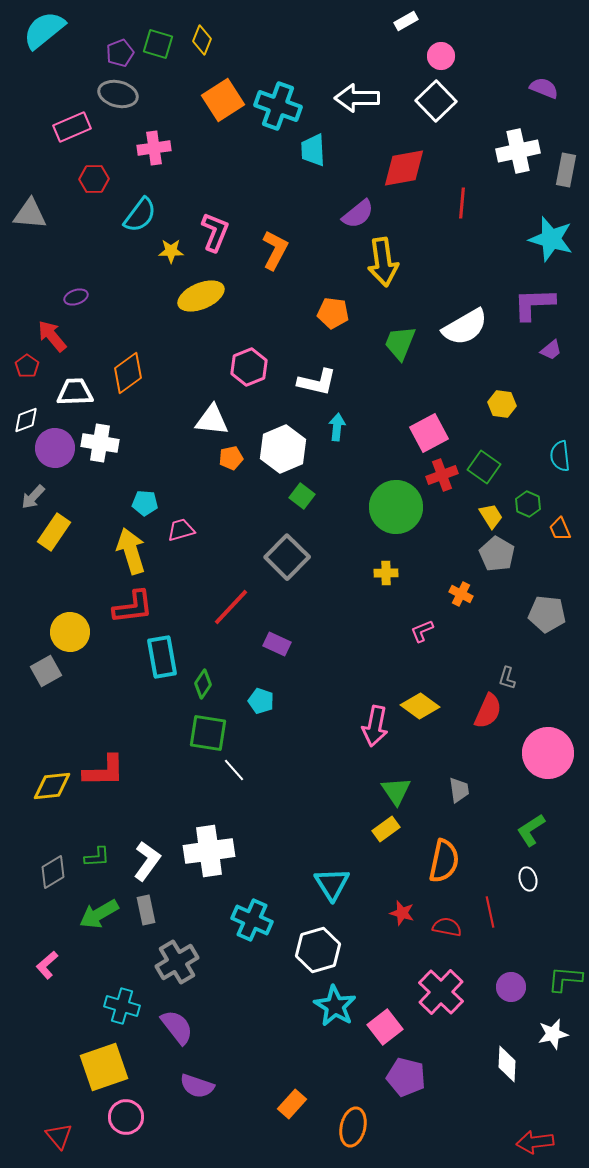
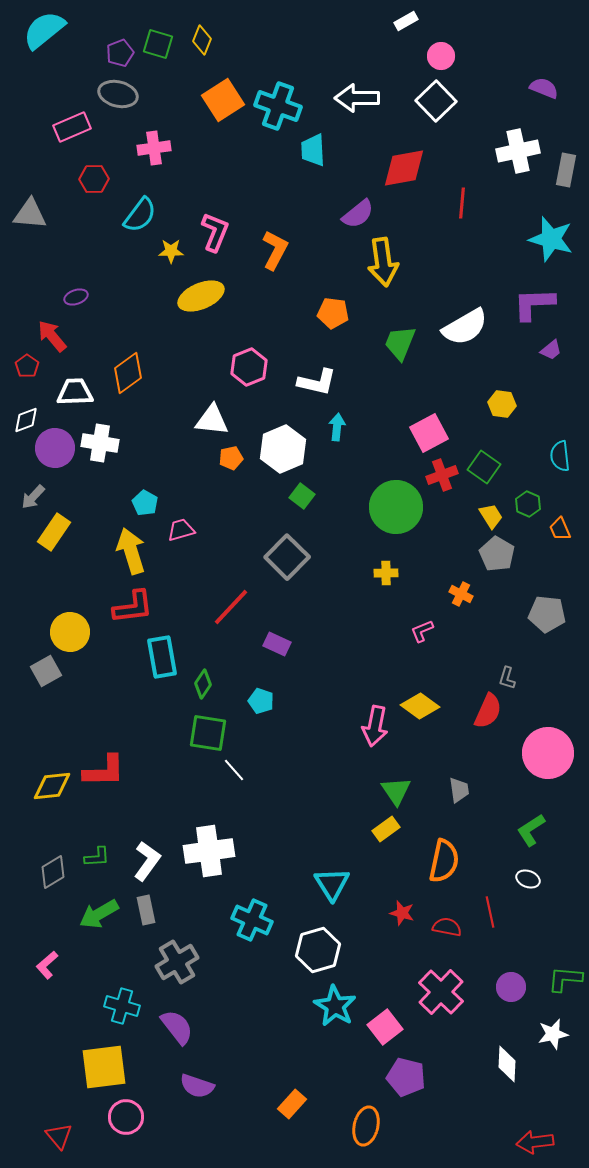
cyan pentagon at (145, 503): rotated 25 degrees clockwise
white ellipse at (528, 879): rotated 55 degrees counterclockwise
yellow square at (104, 1067): rotated 12 degrees clockwise
orange ellipse at (353, 1127): moved 13 px right, 1 px up
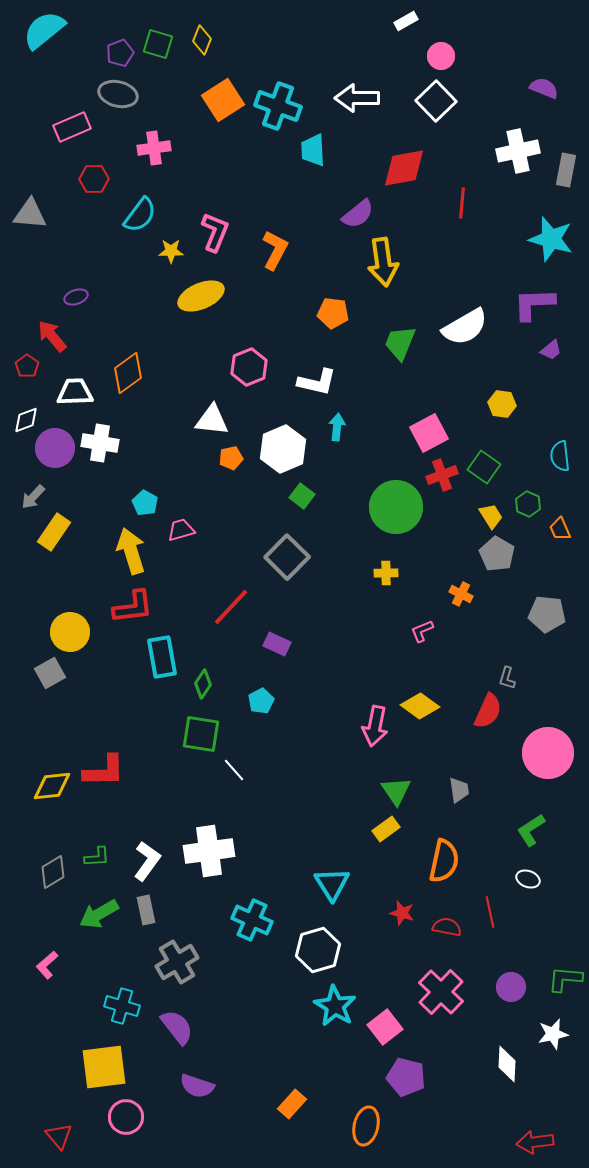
gray square at (46, 671): moved 4 px right, 2 px down
cyan pentagon at (261, 701): rotated 25 degrees clockwise
green square at (208, 733): moved 7 px left, 1 px down
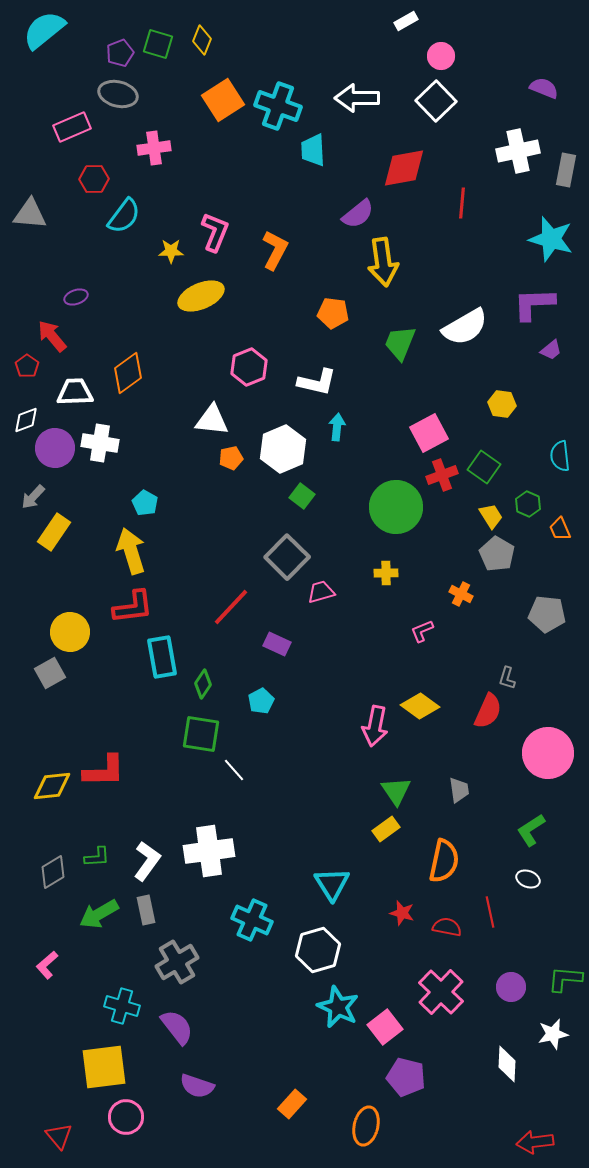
cyan semicircle at (140, 215): moved 16 px left, 1 px down
pink trapezoid at (181, 530): moved 140 px right, 62 px down
cyan star at (335, 1006): moved 3 px right, 1 px down; rotated 6 degrees counterclockwise
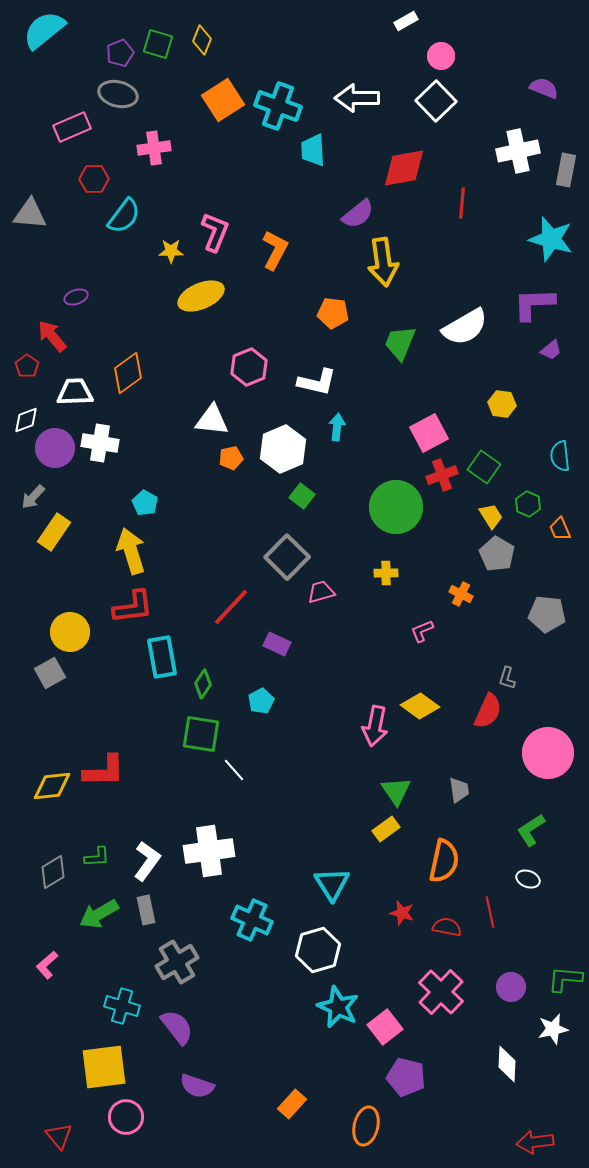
white star at (553, 1034): moved 5 px up
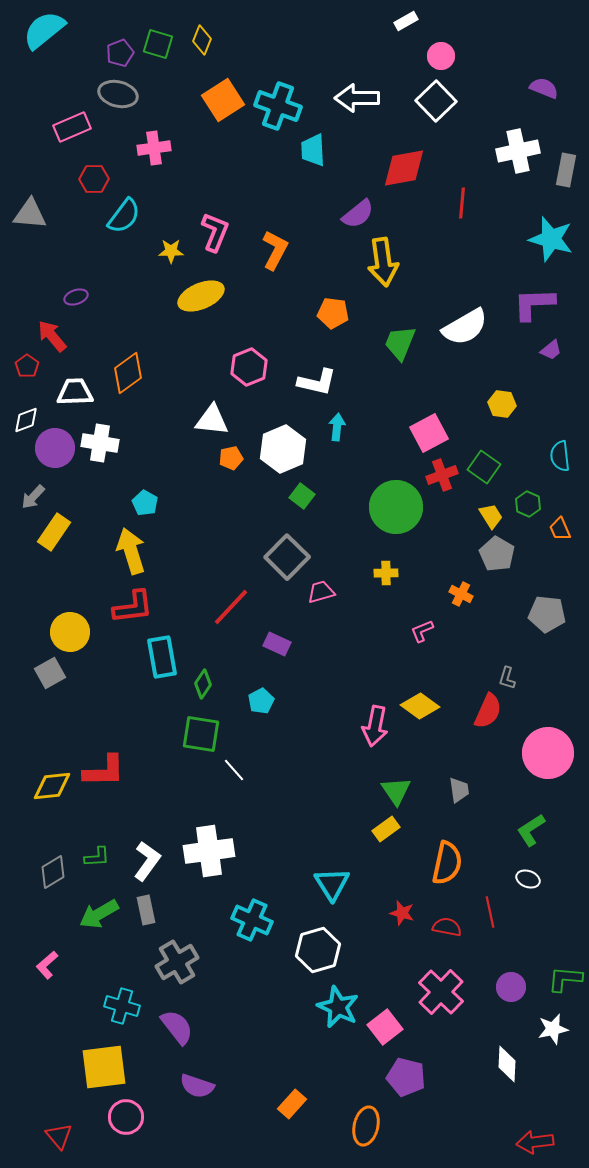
orange semicircle at (444, 861): moved 3 px right, 2 px down
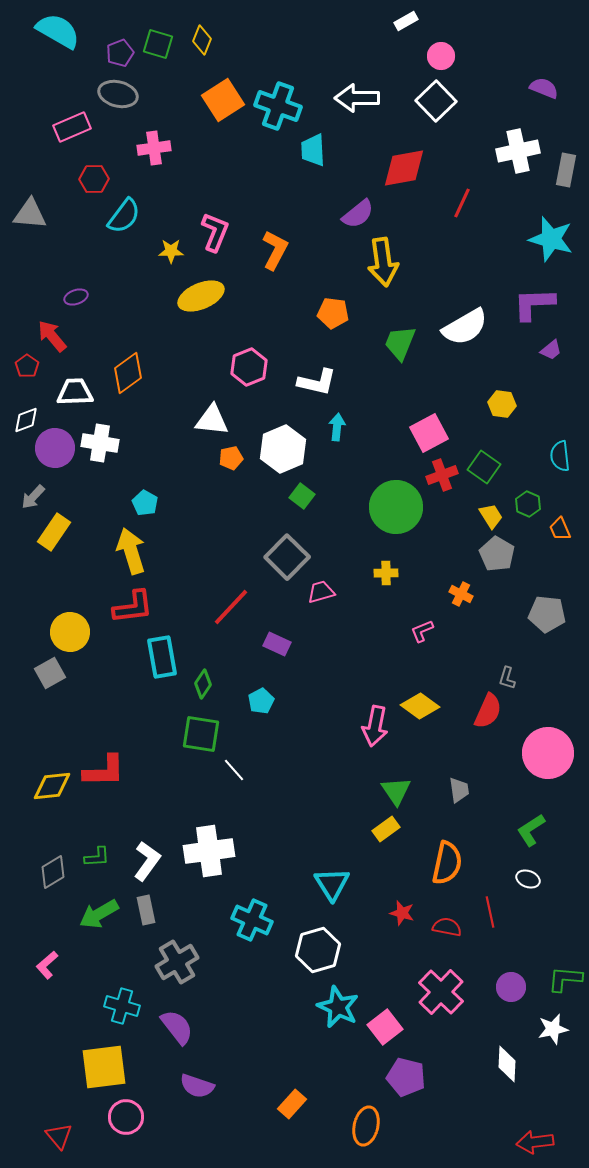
cyan semicircle at (44, 30): moved 14 px right, 1 px down; rotated 69 degrees clockwise
red line at (462, 203): rotated 20 degrees clockwise
